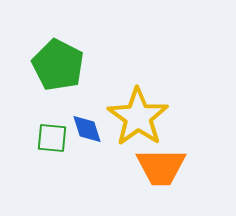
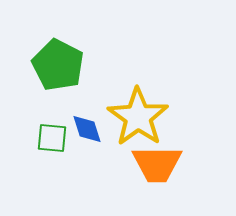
orange trapezoid: moved 4 px left, 3 px up
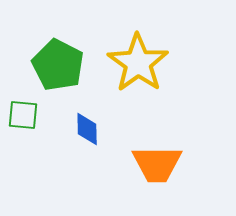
yellow star: moved 54 px up
blue diamond: rotated 16 degrees clockwise
green square: moved 29 px left, 23 px up
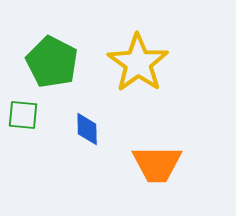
green pentagon: moved 6 px left, 3 px up
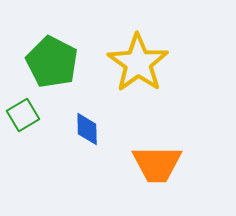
green square: rotated 36 degrees counterclockwise
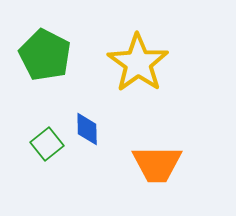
green pentagon: moved 7 px left, 7 px up
green square: moved 24 px right, 29 px down; rotated 8 degrees counterclockwise
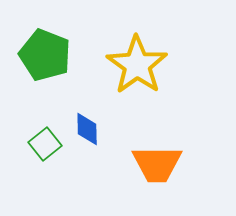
green pentagon: rotated 6 degrees counterclockwise
yellow star: moved 1 px left, 2 px down
green square: moved 2 px left
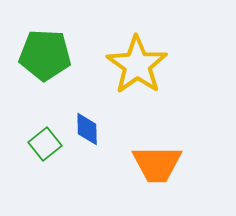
green pentagon: rotated 18 degrees counterclockwise
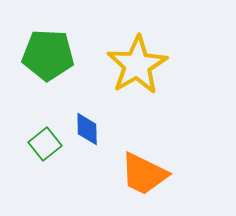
green pentagon: moved 3 px right
yellow star: rotated 6 degrees clockwise
orange trapezoid: moved 13 px left, 10 px down; rotated 26 degrees clockwise
